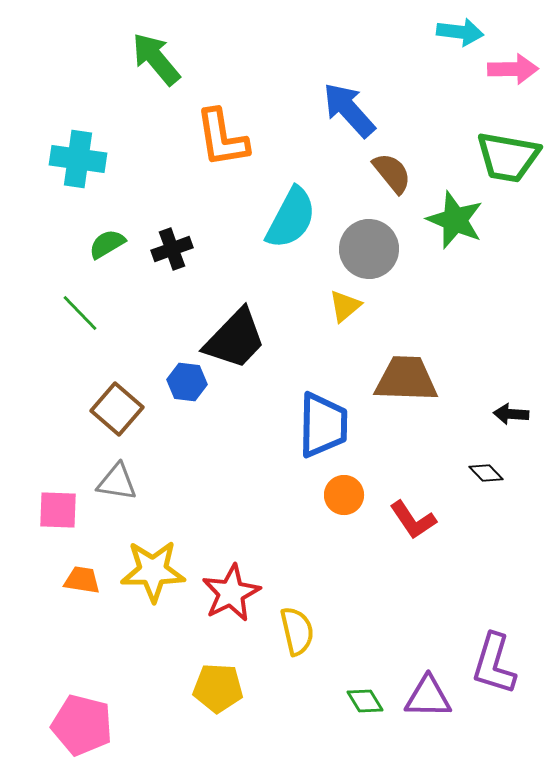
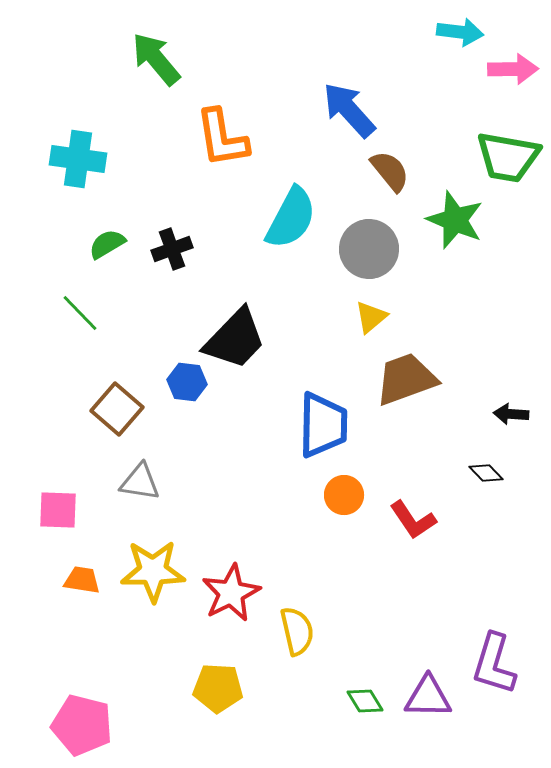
brown semicircle: moved 2 px left, 2 px up
yellow triangle: moved 26 px right, 11 px down
brown trapezoid: rotated 22 degrees counterclockwise
gray triangle: moved 23 px right
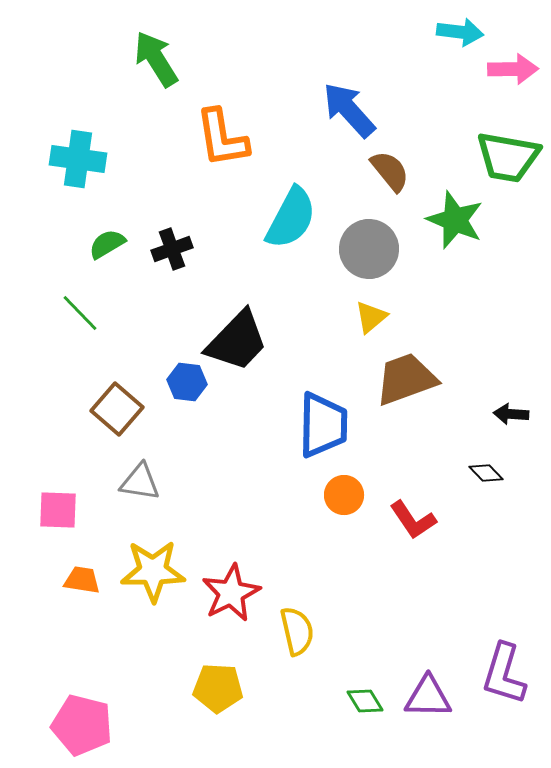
green arrow: rotated 8 degrees clockwise
black trapezoid: moved 2 px right, 2 px down
purple L-shape: moved 10 px right, 10 px down
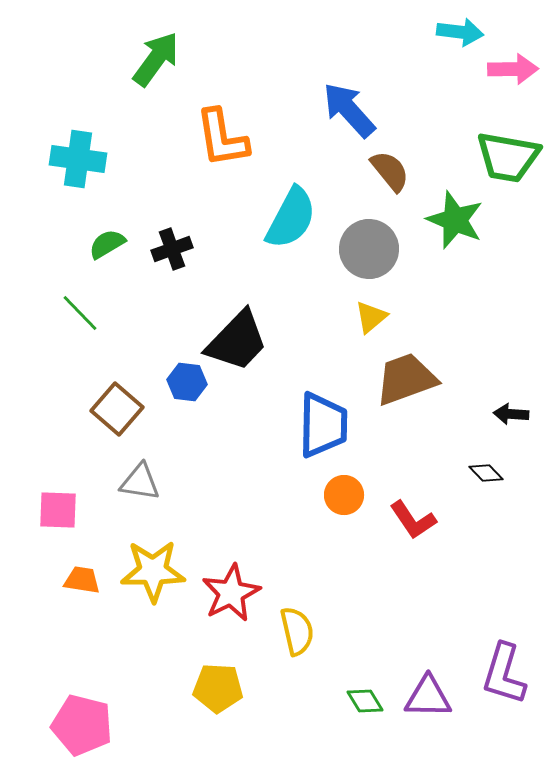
green arrow: rotated 68 degrees clockwise
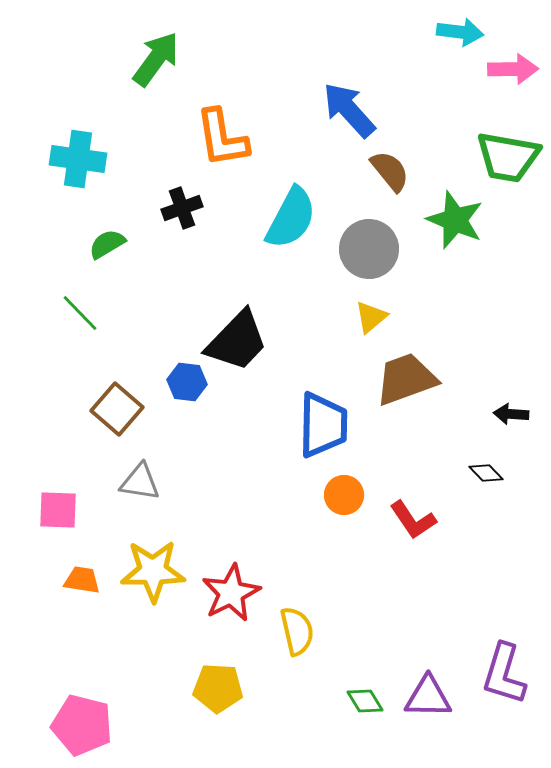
black cross: moved 10 px right, 41 px up
